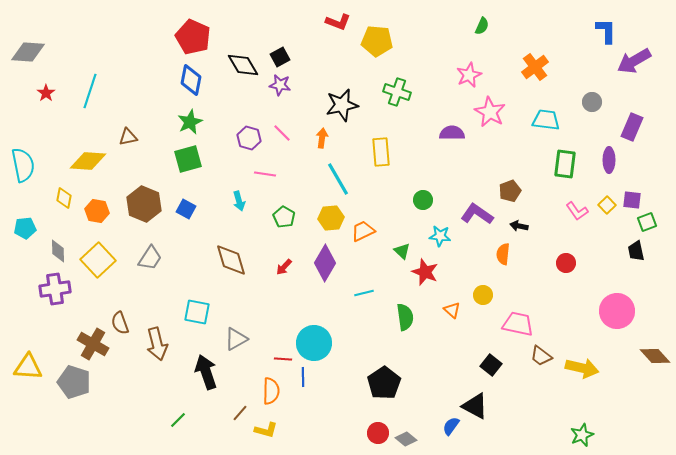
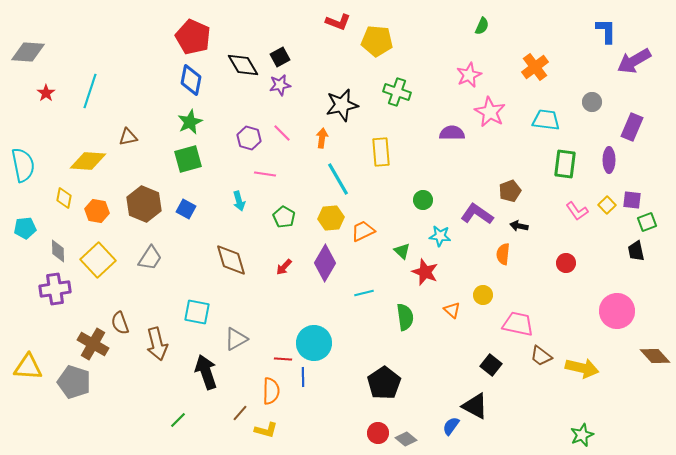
purple star at (280, 85): rotated 20 degrees counterclockwise
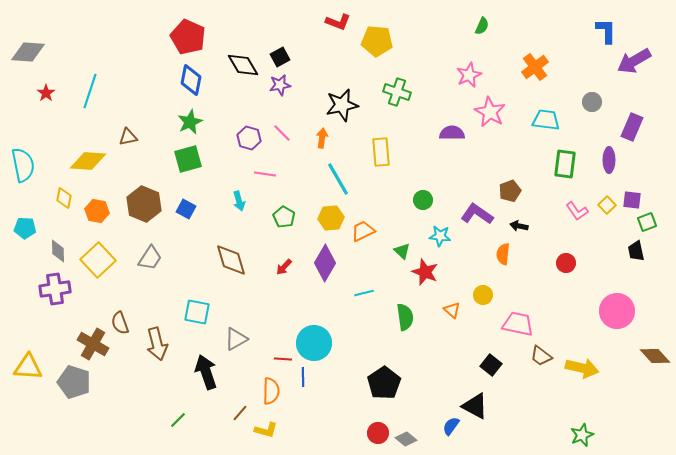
red pentagon at (193, 37): moved 5 px left
cyan pentagon at (25, 228): rotated 10 degrees clockwise
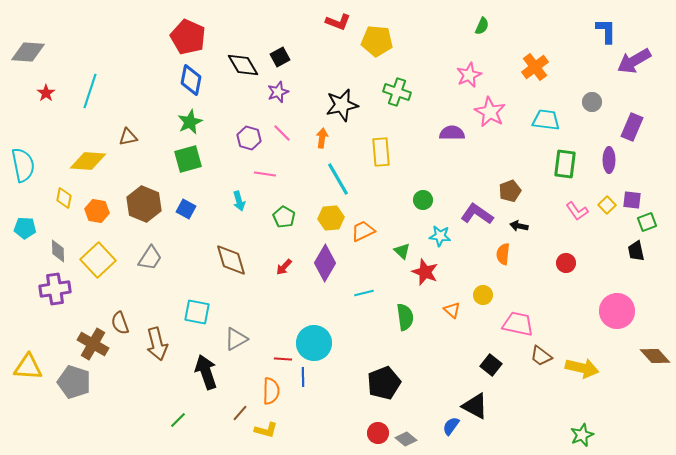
purple star at (280, 85): moved 2 px left, 7 px down; rotated 10 degrees counterclockwise
black pentagon at (384, 383): rotated 12 degrees clockwise
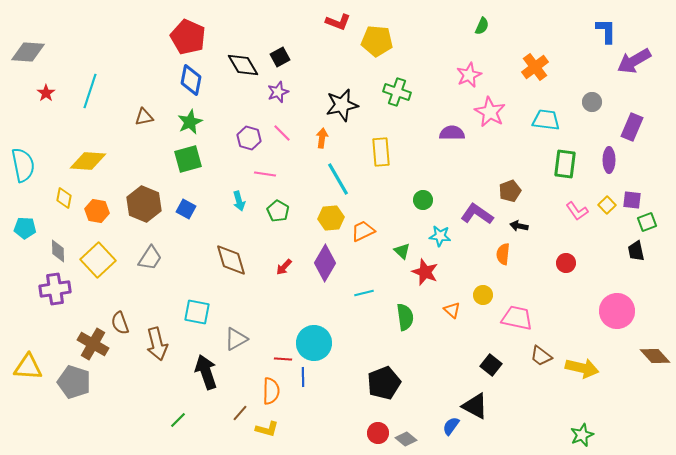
brown triangle at (128, 137): moved 16 px right, 20 px up
green pentagon at (284, 217): moved 6 px left, 6 px up
pink trapezoid at (518, 324): moved 1 px left, 6 px up
yellow L-shape at (266, 430): moved 1 px right, 1 px up
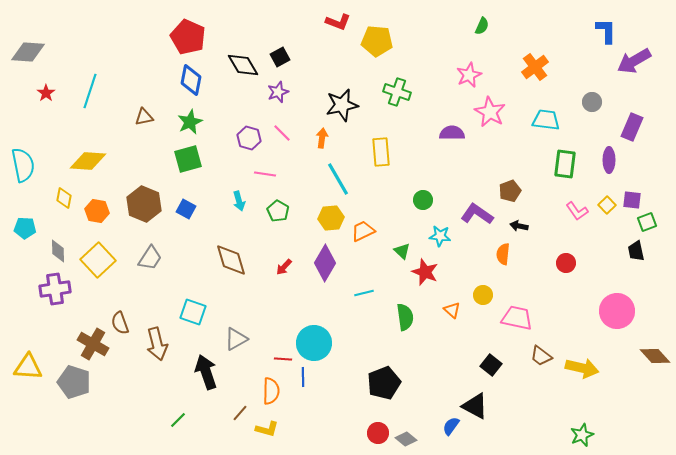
cyan square at (197, 312): moved 4 px left; rotated 8 degrees clockwise
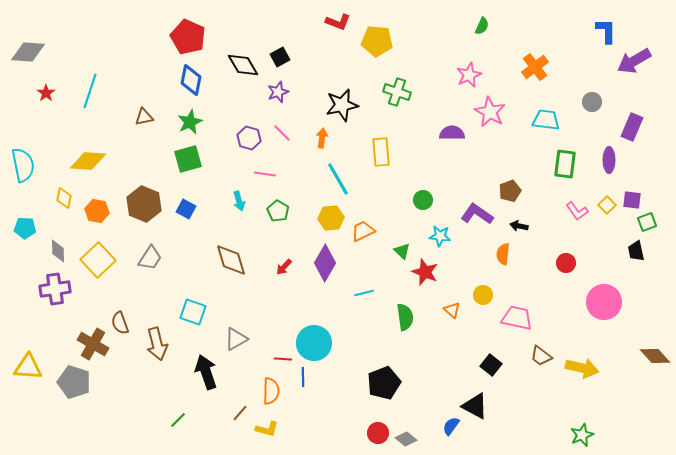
pink circle at (617, 311): moved 13 px left, 9 px up
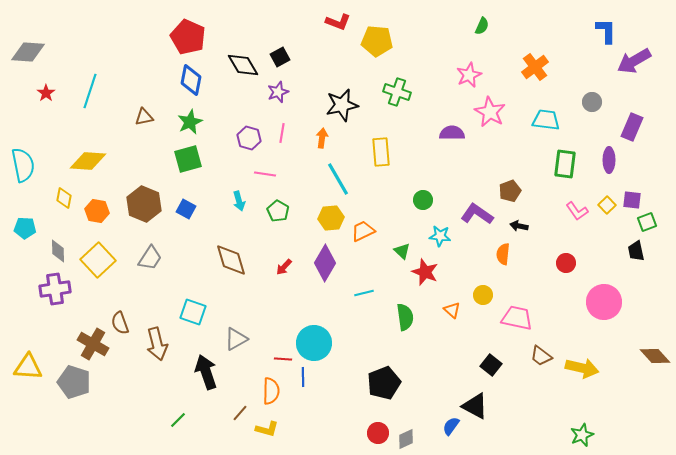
pink line at (282, 133): rotated 54 degrees clockwise
gray diamond at (406, 439): rotated 65 degrees counterclockwise
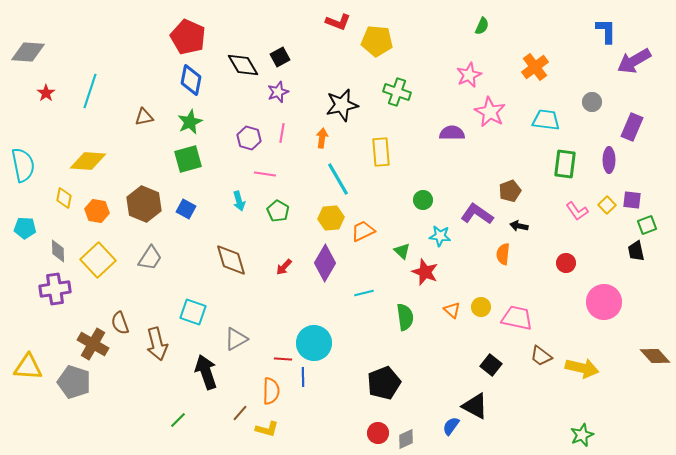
green square at (647, 222): moved 3 px down
yellow circle at (483, 295): moved 2 px left, 12 px down
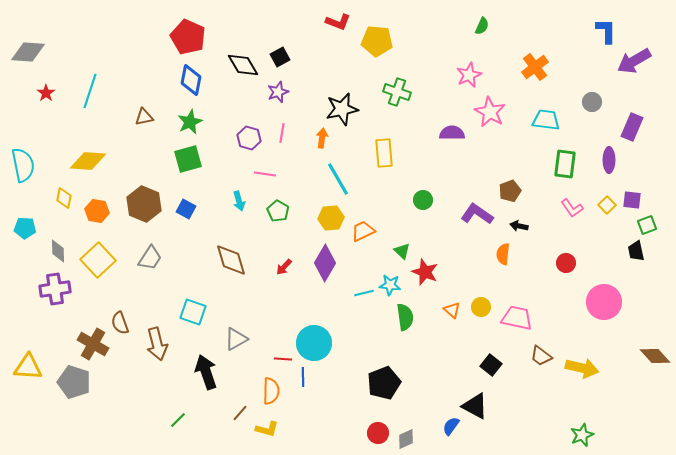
black star at (342, 105): moved 4 px down
yellow rectangle at (381, 152): moved 3 px right, 1 px down
pink L-shape at (577, 211): moved 5 px left, 3 px up
cyan star at (440, 236): moved 50 px left, 49 px down
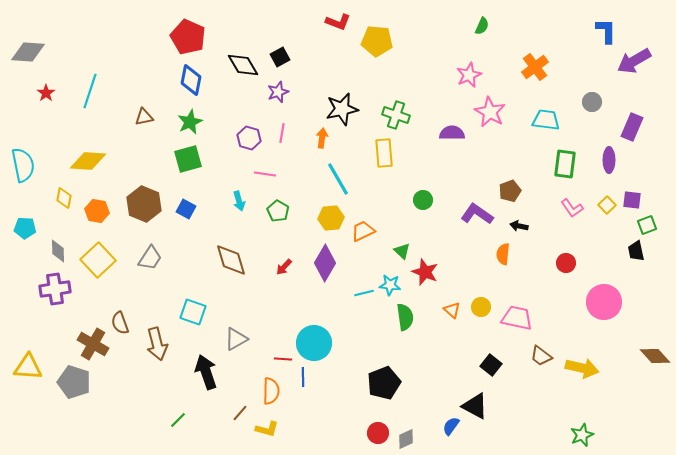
green cross at (397, 92): moved 1 px left, 23 px down
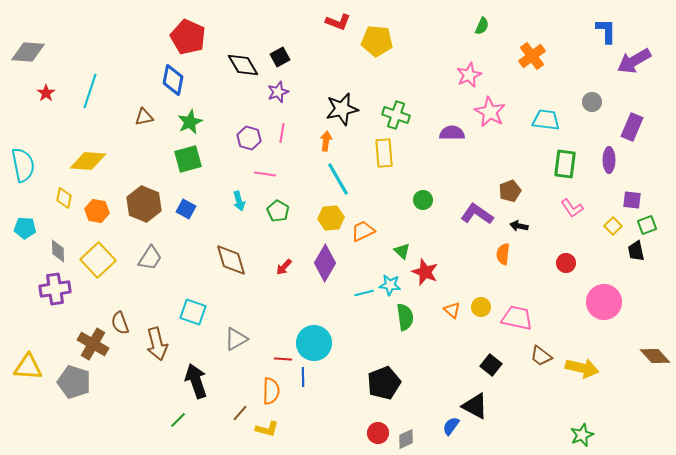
orange cross at (535, 67): moved 3 px left, 11 px up
blue diamond at (191, 80): moved 18 px left
orange arrow at (322, 138): moved 4 px right, 3 px down
yellow square at (607, 205): moved 6 px right, 21 px down
black arrow at (206, 372): moved 10 px left, 9 px down
